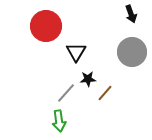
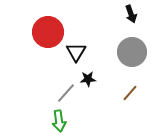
red circle: moved 2 px right, 6 px down
brown line: moved 25 px right
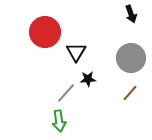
red circle: moved 3 px left
gray circle: moved 1 px left, 6 px down
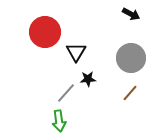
black arrow: rotated 42 degrees counterclockwise
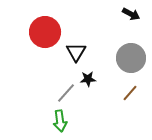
green arrow: moved 1 px right
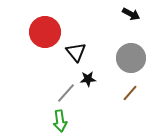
black triangle: rotated 10 degrees counterclockwise
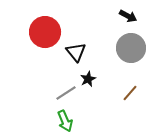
black arrow: moved 3 px left, 2 px down
gray circle: moved 10 px up
black star: rotated 21 degrees counterclockwise
gray line: rotated 15 degrees clockwise
green arrow: moved 5 px right; rotated 15 degrees counterclockwise
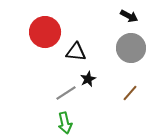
black arrow: moved 1 px right
black triangle: rotated 45 degrees counterclockwise
green arrow: moved 2 px down; rotated 10 degrees clockwise
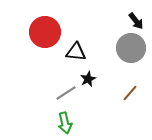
black arrow: moved 7 px right, 5 px down; rotated 24 degrees clockwise
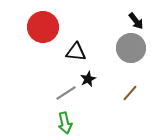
red circle: moved 2 px left, 5 px up
